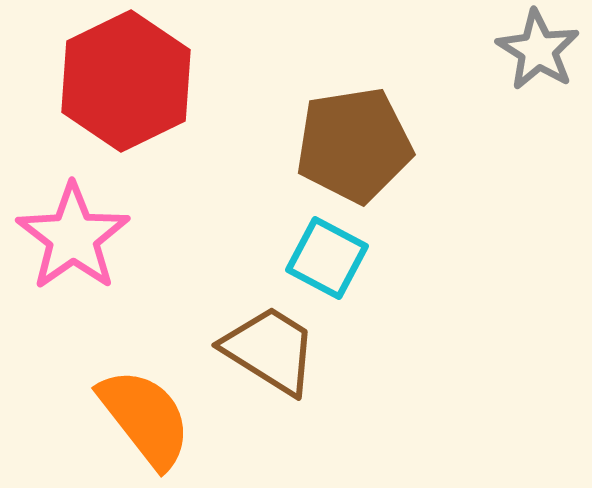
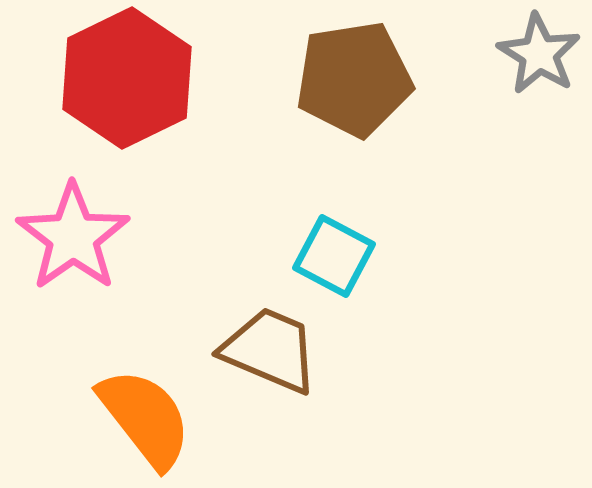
gray star: moved 1 px right, 4 px down
red hexagon: moved 1 px right, 3 px up
brown pentagon: moved 66 px up
cyan square: moved 7 px right, 2 px up
brown trapezoid: rotated 9 degrees counterclockwise
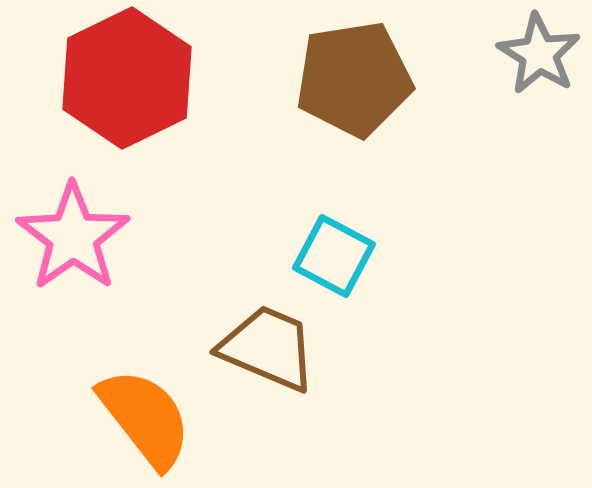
brown trapezoid: moved 2 px left, 2 px up
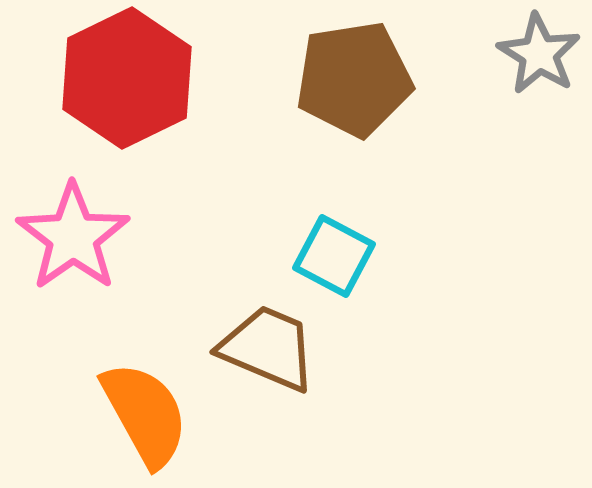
orange semicircle: moved 4 px up; rotated 9 degrees clockwise
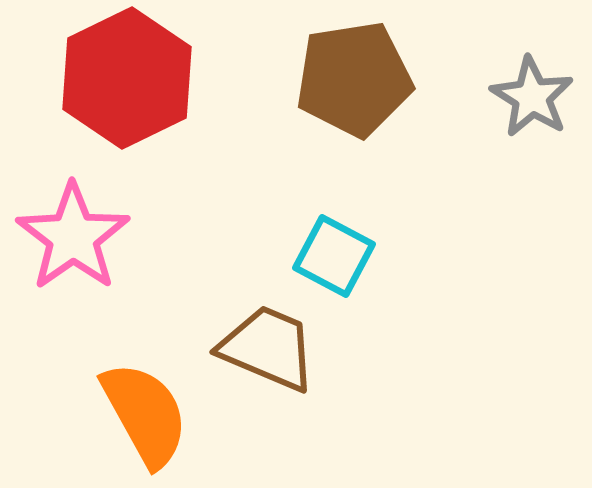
gray star: moved 7 px left, 43 px down
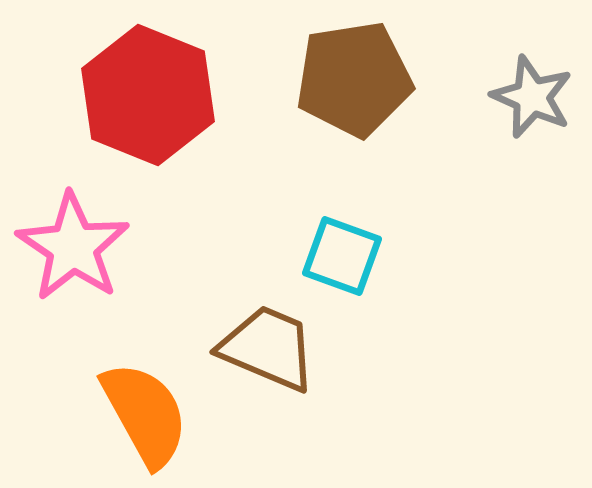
red hexagon: moved 21 px right, 17 px down; rotated 12 degrees counterclockwise
gray star: rotated 8 degrees counterclockwise
pink star: moved 10 px down; rotated 3 degrees counterclockwise
cyan square: moved 8 px right; rotated 8 degrees counterclockwise
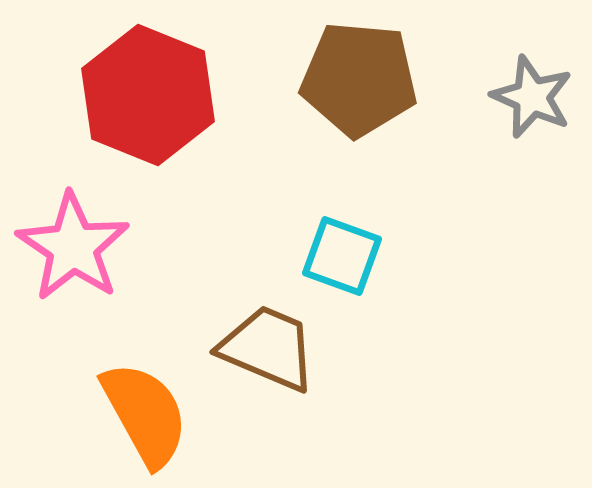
brown pentagon: moved 5 px right; rotated 14 degrees clockwise
